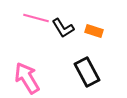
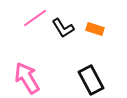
pink line: moved 1 px left; rotated 50 degrees counterclockwise
orange rectangle: moved 1 px right, 2 px up
black rectangle: moved 4 px right, 8 px down
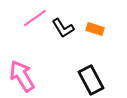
pink arrow: moved 5 px left, 2 px up
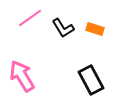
pink line: moved 5 px left
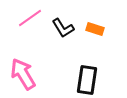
pink arrow: moved 1 px right, 2 px up
black rectangle: moved 4 px left; rotated 36 degrees clockwise
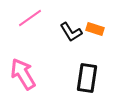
black L-shape: moved 8 px right, 4 px down
black rectangle: moved 2 px up
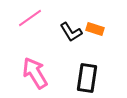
pink arrow: moved 12 px right, 1 px up
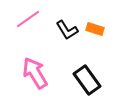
pink line: moved 2 px left, 1 px down
black L-shape: moved 4 px left, 2 px up
black rectangle: moved 2 px down; rotated 44 degrees counterclockwise
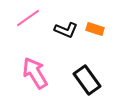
pink line: moved 1 px up
black L-shape: moved 1 px left; rotated 35 degrees counterclockwise
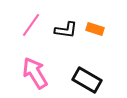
pink line: moved 3 px right, 7 px down; rotated 20 degrees counterclockwise
black L-shape: rotated 15 degrees counterclockwise
black rectangle: rotated 24 degrees counterclockwise
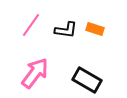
pink arrow: rotated 68 degrees clockwise
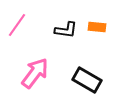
pink line: moved 14 px left
orange rectangle: moved 2 px right, 2 px up; rotated 12 degrees counterclockwise
